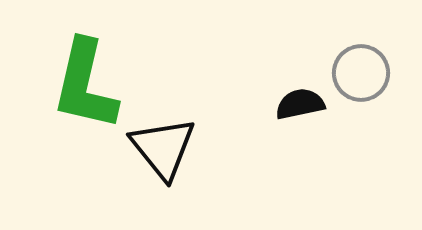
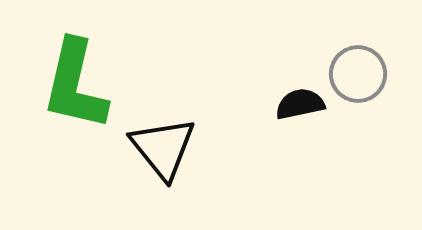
gray circle: moved 3 px left, 1 px down
green L-shape: moved 10 px left
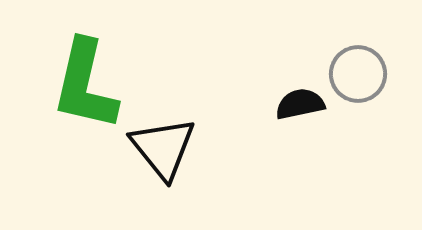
green L-shape: moved 10 px right
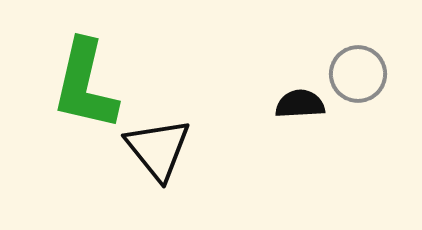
black semicircle: rotated 9 degrees clockwise
black triangle: moved 5 px left, 1 px down
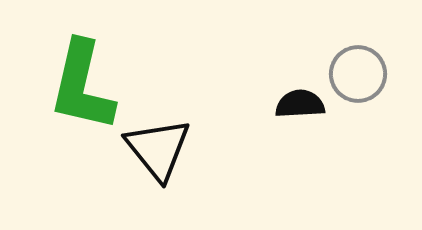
green L-shape: moved 3 px left, 1 px down
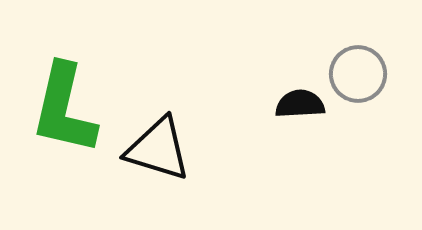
green L-shape: moved 18 px left, 23 px down
black triangle: rotated 34 degrees counterclockwise
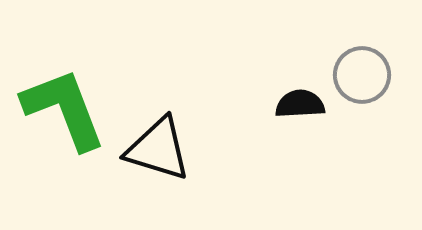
gray circle: moved 4 px right, 1 px down
green L-shape: rotated 146 degrees clockwise
